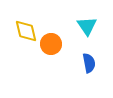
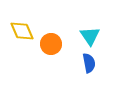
cyan triangle: moved 3 px right, 10 px down
yellow diamond: moved 4 px left; rotated 10 degrees counterclockwise
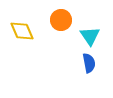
orange circle: moved 10 px right, 24 px up
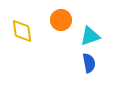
yellow diamond: rotated 15 degrees clockwise
cyan triangle: rotated 45 degrees clockwise
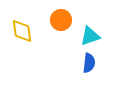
blue semicircle: rotated 18 degrees clockwise
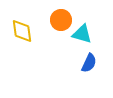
cyan triangle: moved 8 px left, 2 px up; rotated 35 degrees clockwise
blue semicircle: rotated 18 degrees clockwise
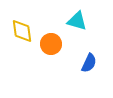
orange circle: moved 10 px left, 24 px down
cyan triangle: moved 5 px left, 13 px up
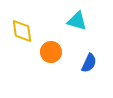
orange circle: moved 8 px down
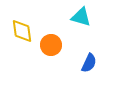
cyan triangle: moved 4 px right, 4 px up
orange circle: moved 7 px up
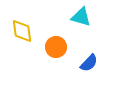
orange circle: moved 5 px right, 2 px down
blue semicircle: rotated 18 degrees clockwise
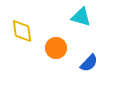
orange circle: moved 1 px down
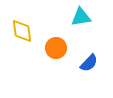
cyan triangle: rotated 25 degrees counterclockwise
